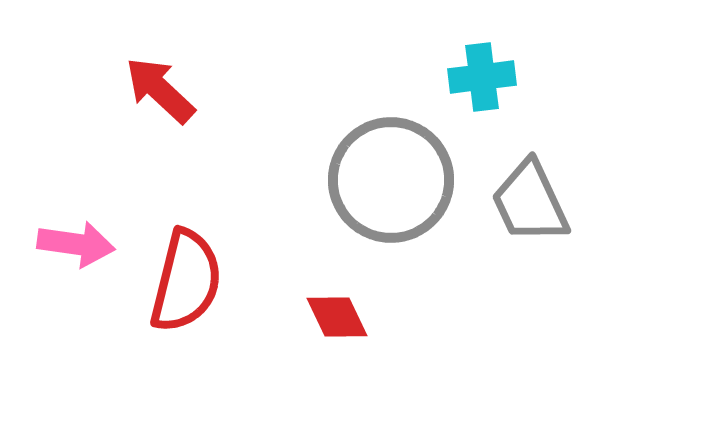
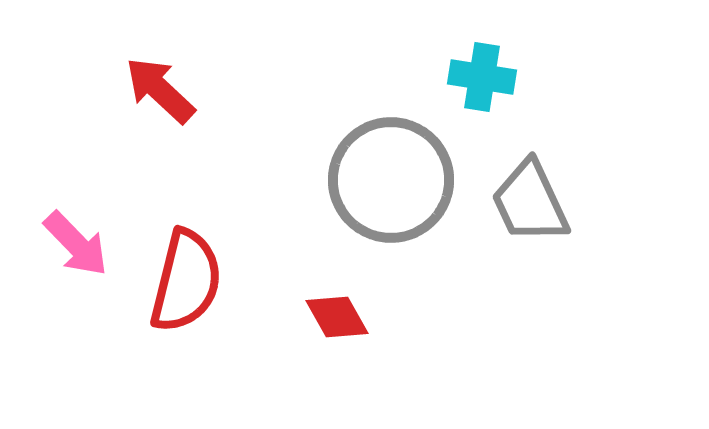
cyan cross: rotated 16 degrees clockwise
pink arrow: rotated 38 degrees clockwise
red diamond: rotated 4 degrees counterclockwise
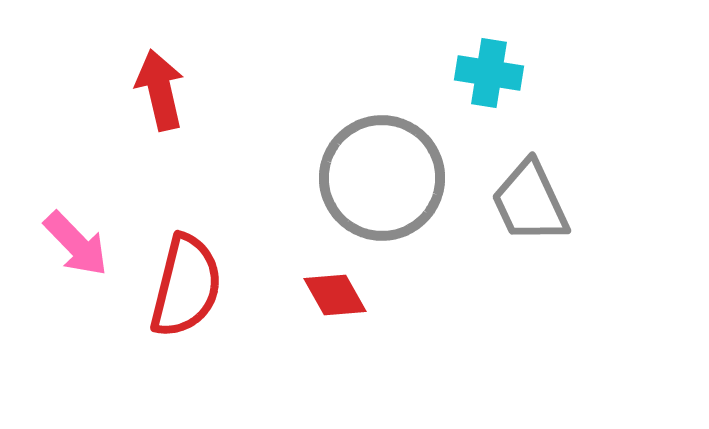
cyan cross: moved 7 px right, 4 px up
red arrow: rotated 34 degrees clockwise
gray circle: moved 9 px left, 2 px up
red semicircle: moved 5 px down
red diamond: moved 2 px left, 22 px up
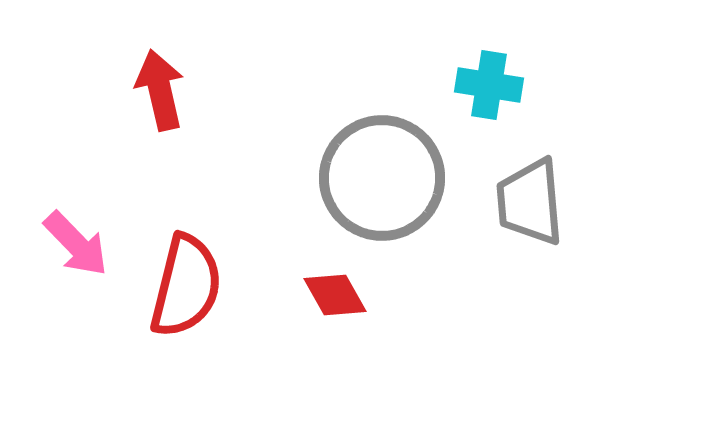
cyan cross: moved 12 px down
gray trapezoid: rotated 20 degrees clockwise
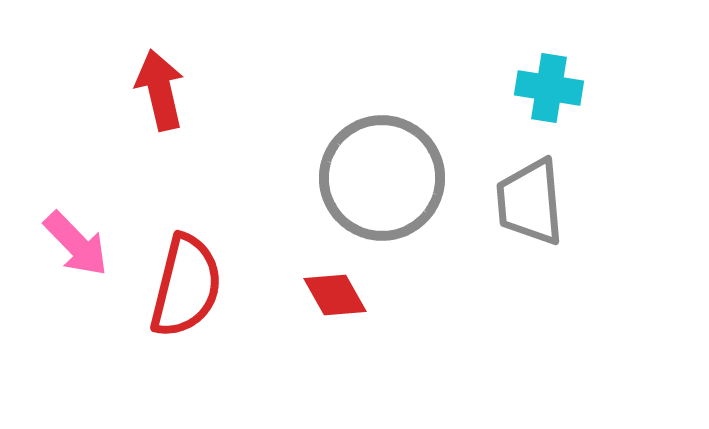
cyan cross: moved 60 px right, 3 px down
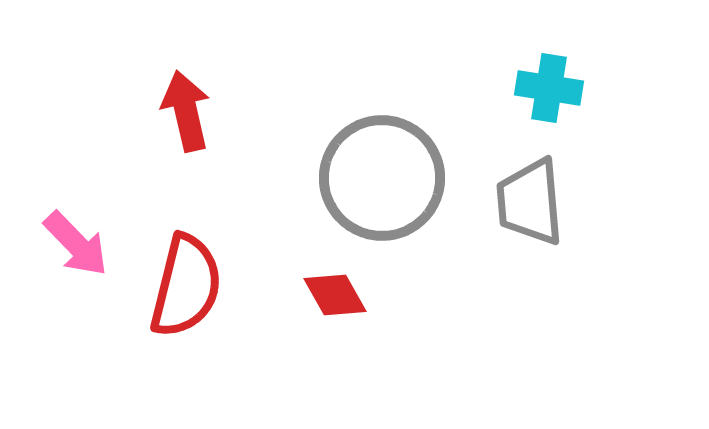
red arrow: moved 26 px right, 21 px down
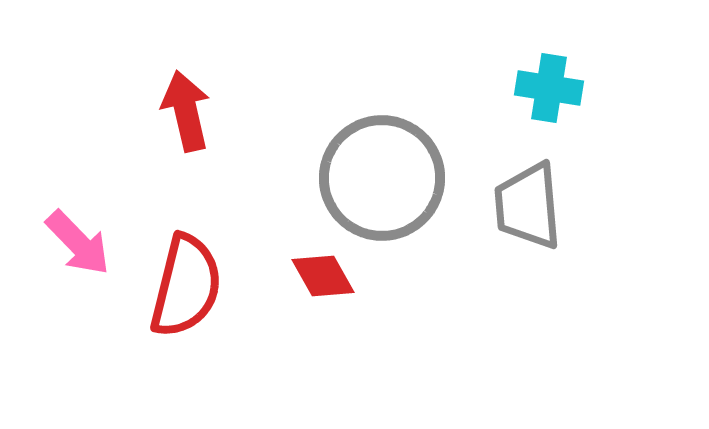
gray trapezoid: moved 2 px left, 4 px down
pink arrow: moved 2 px right, 1 px up
red diamond: moved 12 px left, 19 px up
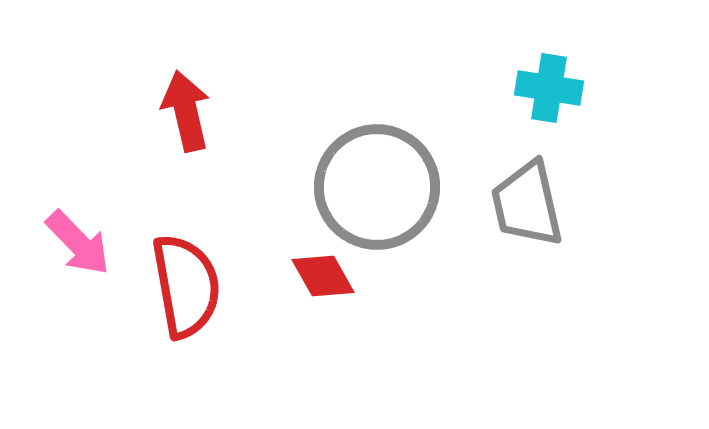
gray circle: moved 5 px left, 9 px down
gray trapezoid: moved 1 px left, 2 px up; rotated 8 degrees counterclockwise
red semicircle: rotated 24 degrees counterclockwise
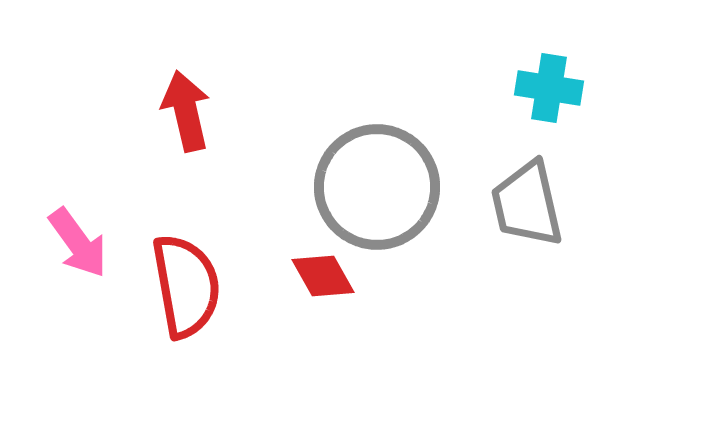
pink arrow: rotated 8 degrees clockwise
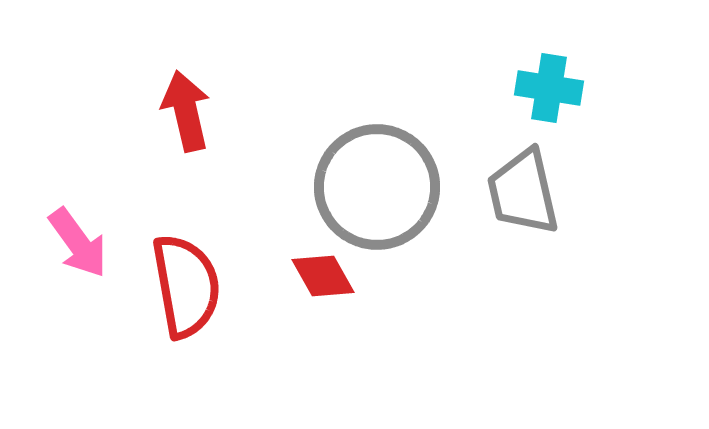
gray trapezoid: moved 4 px left, 12 px up
